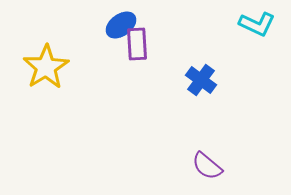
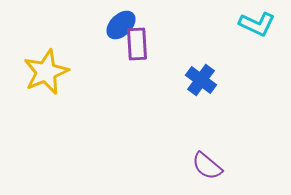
blue ellipse: rotated 8 degrees counterclockwise
yellow star: moved 5 px down; rotated 9 degrees clockwise
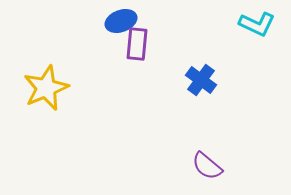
blue ellipse: moved 4 px up; rotated 24 degrees clockwise
purple rectangle: rotated 8 degrees clockwise
yellow star: moved 16 px down
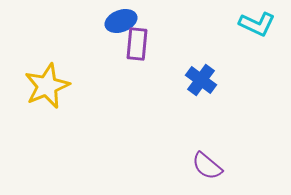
yellow star: moved 1 px right, 2 px up
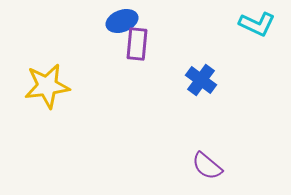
blue ellipse: moved 1 px right
yellow star: rotated 15 degrees clockwise
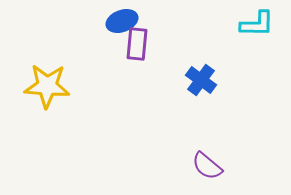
cyan L-shape: rotated 24 degrees counterclockwise
yellow star: rotated 12 degrees clockwise
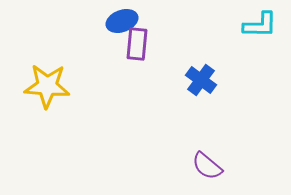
cyan L-shape: moved 3 px right, 1 px down
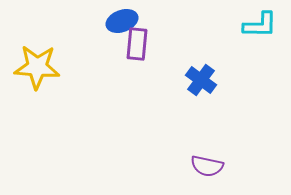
yellow star: moved 10 px left, 19 px up
purple semicircle: rotated 28 degrees counterclockwise
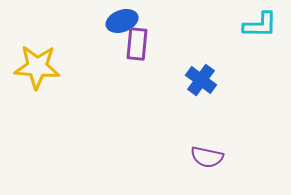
purple semicircle: moved 9 px up
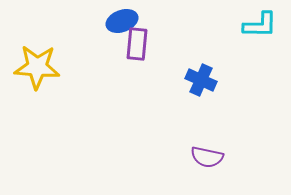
blue cross: rotated 12 degrees counterclockwise
